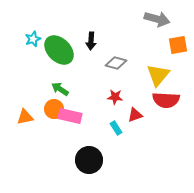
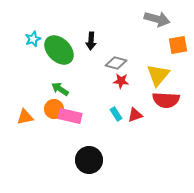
red star: moved 6 px right, 16 px up
cyan rectangle: moved 14 px up
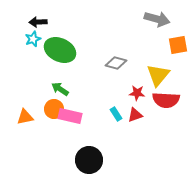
black arrow: moved 53 px left, 19 px up; rotated 84 degrees clockwise
green ellipse: moved 1 px right; rotated 20 degrees counterclockwise
red star: moved 16 px right, 12 px down
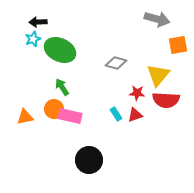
green arrow: moved 2 px right, 2 px up; rotated 24 degrees clockwise
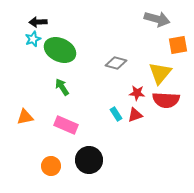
yellow triangle: moved 2 px right, 2 px up
orange circle: moved 3 px left, 57 px down
pink rectangle: moved 4 px left, 9 px down; rotated 10 degrees clockwise
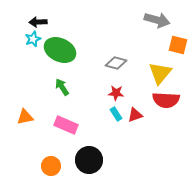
gray arrow: moved 1 px down
orange square: rotated 24 degrees clockwise
red star: moved 21 px left
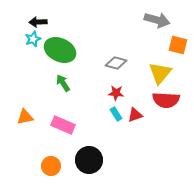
green arrow: moved 1 px right, 4 px up
pink rectangle: moved 3 px left
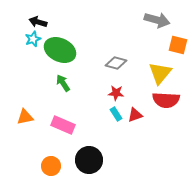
black arrow: rotated 18 degrees clockwise
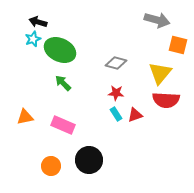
green arrow: rotated 12 degrees counterclockwise
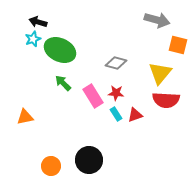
pink rectangle: moved 30 px right, 29 px up; rotated 35 degrees clockwise
